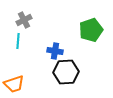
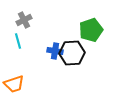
cyan line: rotated 21 degrees counterclockwise
black hexagon: moved 6 px right, 19 px up
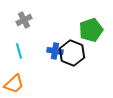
cyan line: moved 1 px right, 10 px down
black hexagon: rotated 25 degrees clockwise
orange trapezoid: rotated 25 degrees counterclockwise
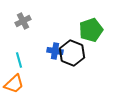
gray cross: moved 1 px left, 1 px down
cyan line: moved 9 px down
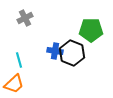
gray cross: moved 2 px right, 3 px up
green pentagon: rotated 20 degrees clockwise
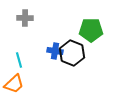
gray cross: rotated 28 degrees clockwise
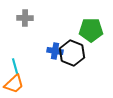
cyan line: moved 4 px left, 6 px down
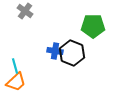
gray cross: moved 7 px up; rotated 35 degrees clockwise
green pentagon: moved 2 px right, 4 px up
orange trapezoid: moved 2 px right, 2 px up
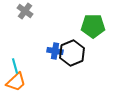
black hexagon: rotated 15 degrees clockwise
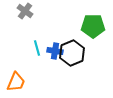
cyan line: moved 22 px right, 18 px up
orange trapezoid: rotated 25 degrees counterclockwise
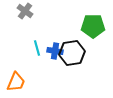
black hexagon: rotated 15 degrees clockwise
